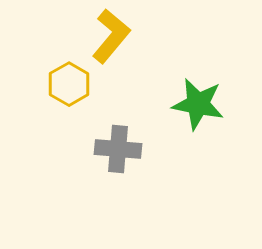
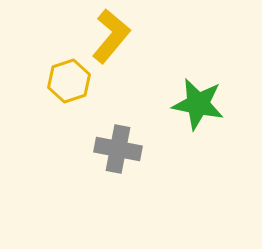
yellow hexagon: moved 3 px up; rotated 12 degrees clockwise
gray cross: rotated 6 degrees clockwise
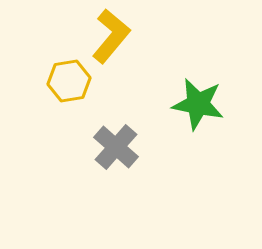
yellow hexagon: rotated 9 degrees clockwise
gray cross: moved 2 px left, 2 px up; rotated 30 degrees clockwise
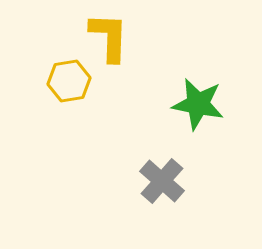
yellow L-shape: moved 2 px left, 1 px down; rotated 38 degrees counterclockwise
gray cross: moved 46 px right, 34 px down
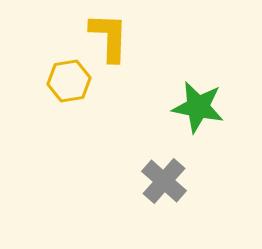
green star: moved 3 px down
gray cross: moved 2 px right
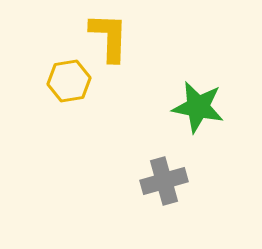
gray cross: rotated 33 degrees clockwise
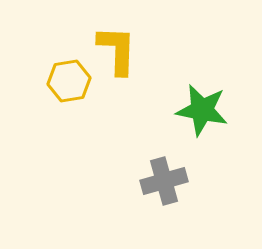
yellow L-shape: moved 8 px right, 13 px down
green star: moved 4 px right, 3 px down
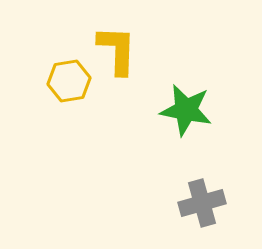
green star: moved 16 px left
gray cross: moved 38 px right, 22 px down
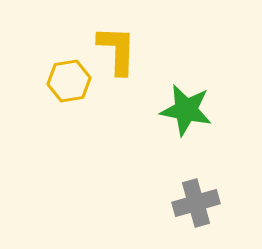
gray cross: moved 6 px left
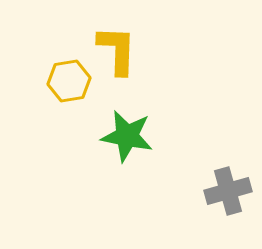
green star: moved 59 px left, 26 px down
gray cross: moved 32 px right, 12 px up
